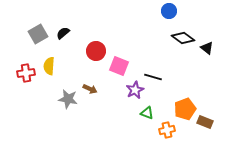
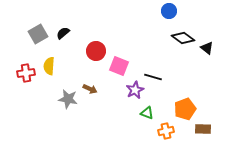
brown rectangle: moved 2 px left, 7 px down; rotated 21 degrees counterclockwise
orange cross: moved 1 px left, 1 px down
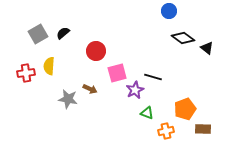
pink square: moved 2 px left, 7 px down; rotated 36 degrees counterclockwise
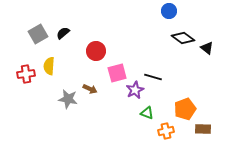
red cross: moved 1 px down
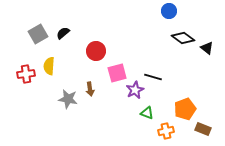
brown arrow: rotated 56 degrees clockwise
brown rectangle: rotated 21 degrees clockwise
